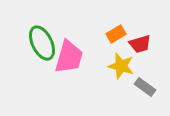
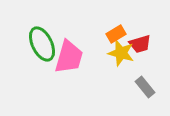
green ellipse: moved 1 px down
yellow star: moved 13 px up
gray rectangle: rotated 15 degrees clockwise
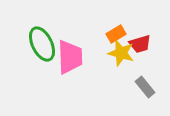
pink trapezoid: moved 1 px right; rotated 18 degrees counterclockwise
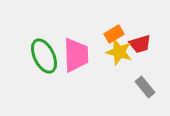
orange rectangle: moved 2 px left
green ellipse: moved 2 px right, 12 px down
yellow star: moved 2 px left, 1 px up
pink trapezoid: moved 6 px right, 2 px up
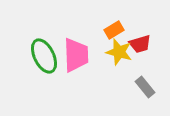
orange rectangle: moved 4 px up
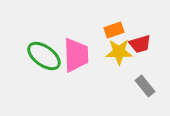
orange rectangle: rotated 12 degrees clockwise
yellow star: rotated 16 degrees counterclockwise
green ellipse: rotated 28 degrees counterclockwise
gray rectangle: moved 1 px up
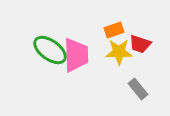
red trapezoid: rotated 35 degrees clockwise
green ellipse: moved 6 px right, 6 px up
gray rectangle: moved 7 px left, 3 px down
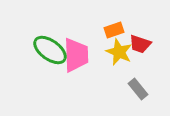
yellow star: rotated 24 degrees clockwise
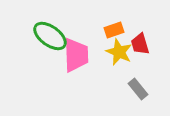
red trapezoid: rotated 55 degrees clockwise
green ellipse: moved 14 px up
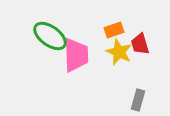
gray rectangle: moved 11 px down; rotated 55 degrees clockwise
